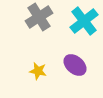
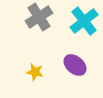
yellow star: moved 3 px left, 1 px down
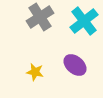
gray cross: moved 1 px right
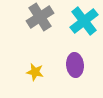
purple ellipse: rotated 45 degrees clockwise
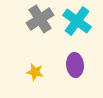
gray cross: moved 2 px down
cyan cross: moved 7 px left; rotated 16 degrees counterclockwise
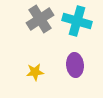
cyan cross: rotated 20 degrees counterclockwise
yellow star: rotated 18 degrees counterclockwise
